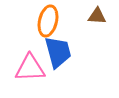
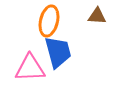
orange ellipse: moved 1 px right
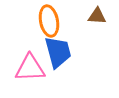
orange ellipse: rotated 24 degrees counterclockwise
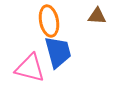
pink triangle: rotated 16 degrees clockwise
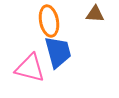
brown triangle: moved 2 px left, 2 px up
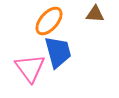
orange ellipse: rotated 52 degrees clockwise
pink triangle: rotated 40 degrees clockwise
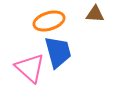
orange ellipse: rotated 32 degrees clockwise
pink triangle: rotated 12 degrees counterclockwise
